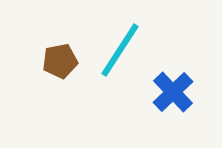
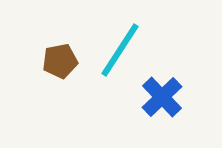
blue cross: moved 11 px left, 5 px down
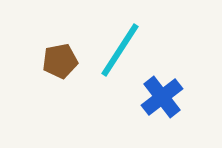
blue cross: rotated 6 degrees clockwise
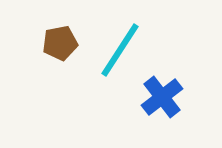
brown pentagon: moved 18 px up
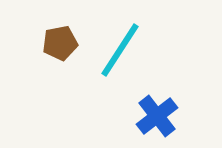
blue cross: moved 5 px left, 19 px down
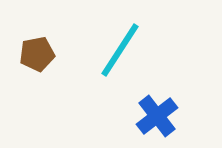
brown pentagon: moved 23 px left, 11 px down
